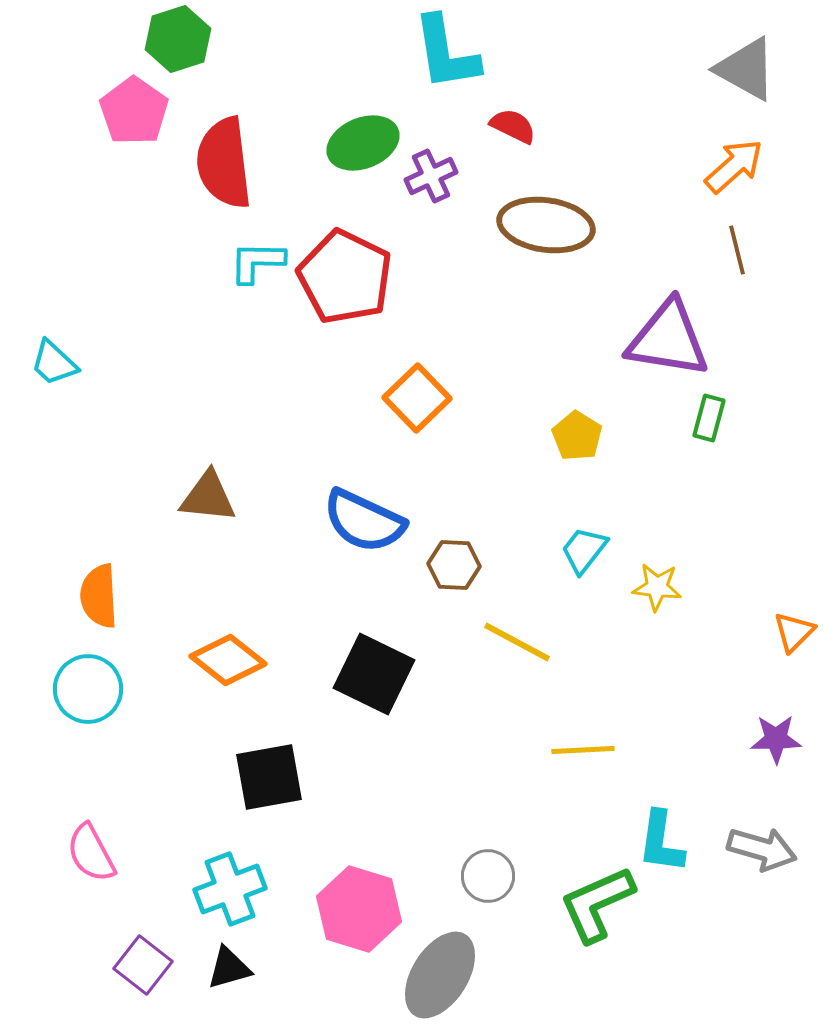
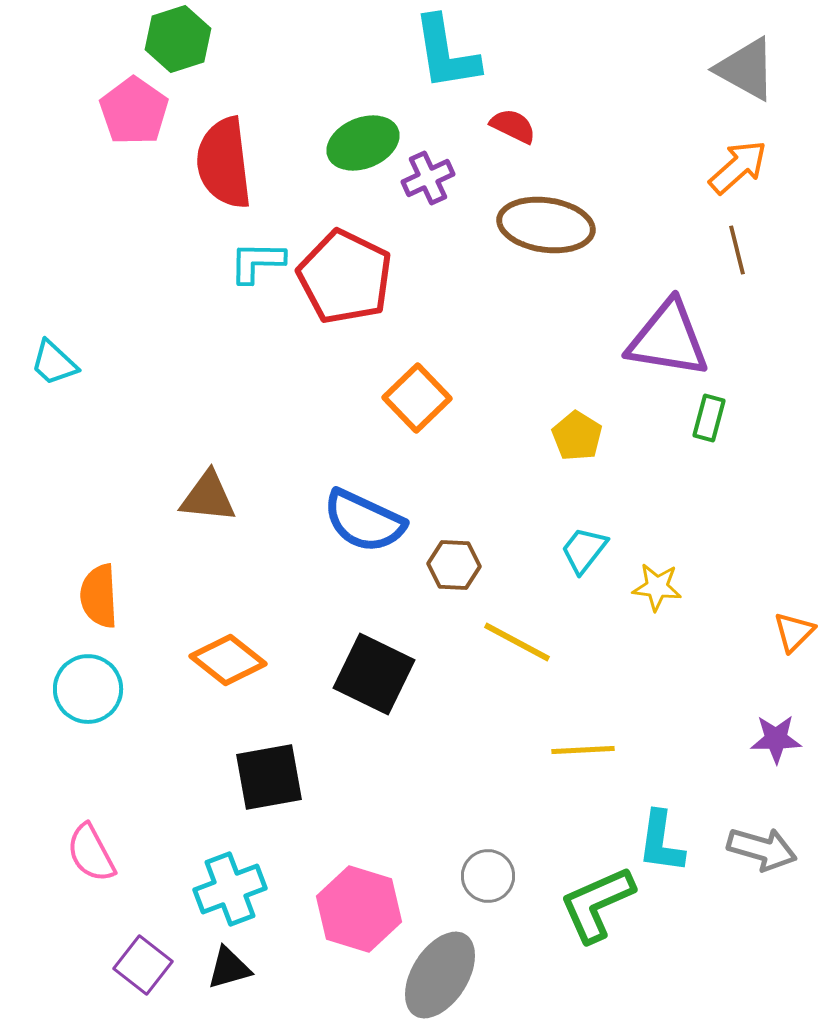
orange arrow at (734, 166): moved 4 px right, 1 px down
purple cross at (431, 176): moved 3 px left, 2 px down
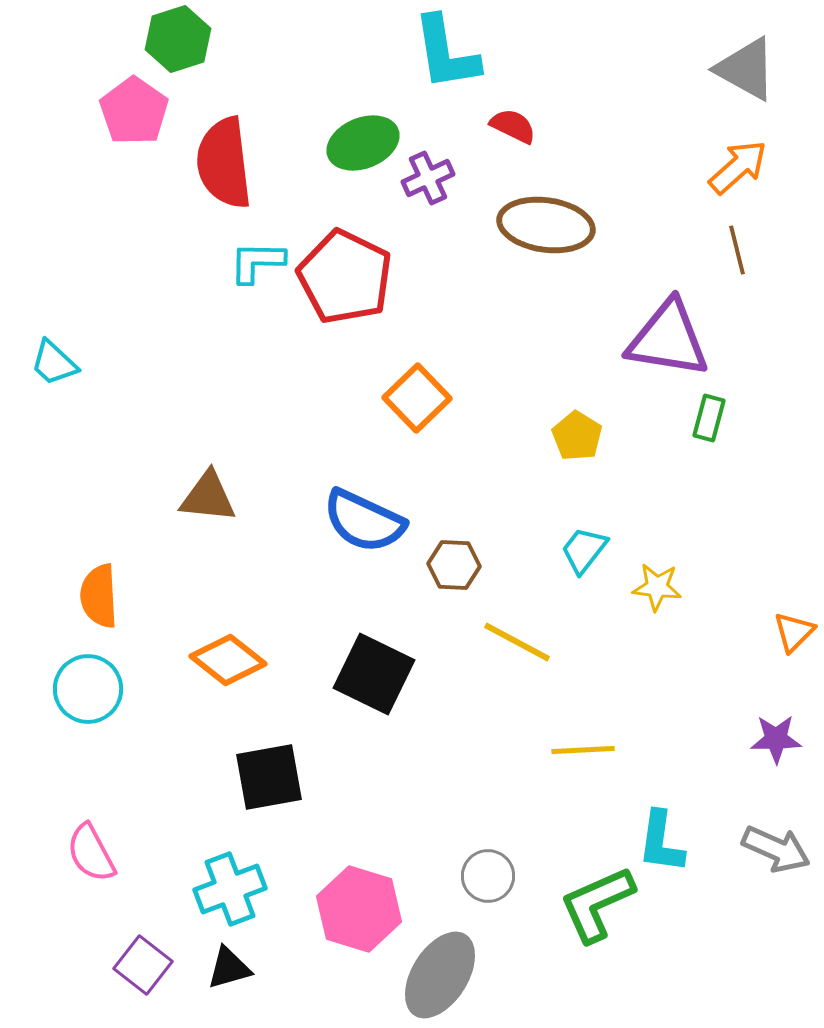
gray arrow at (762, 849): moved 14 px right; rotated 8 degrees clockwise
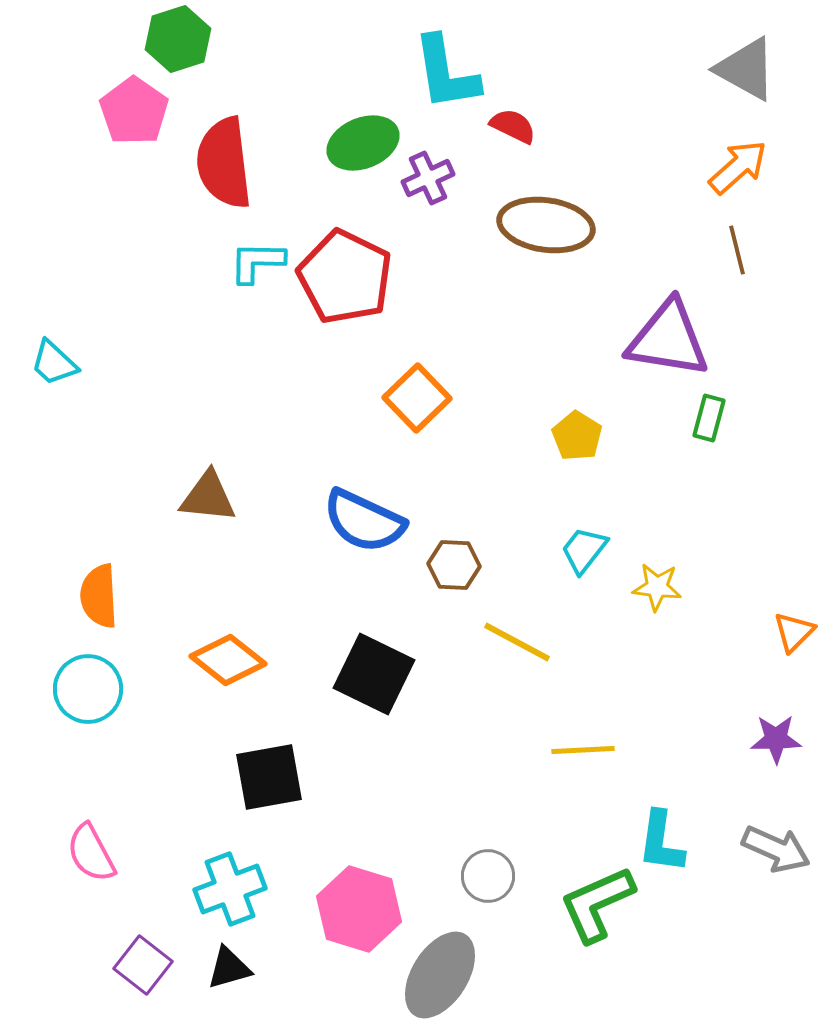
cyan L-shape at (446, 53): moved 20 px down
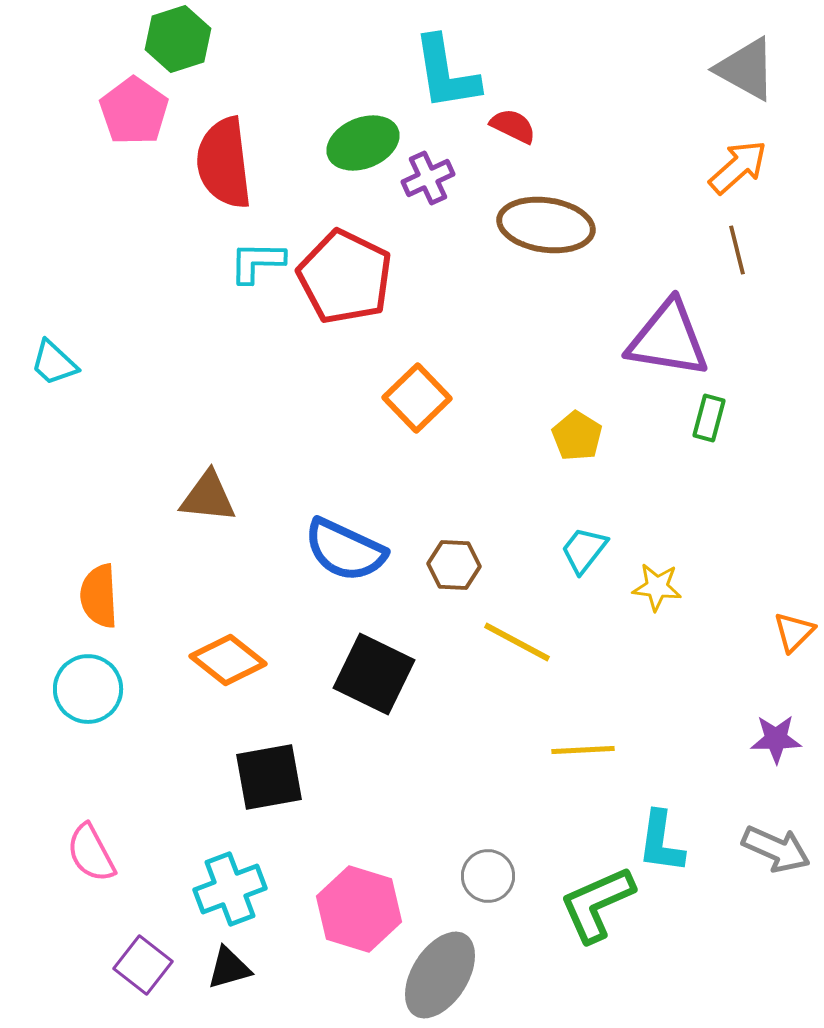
blue semicircle at (364, 521): moved 19 px left, 29 px down
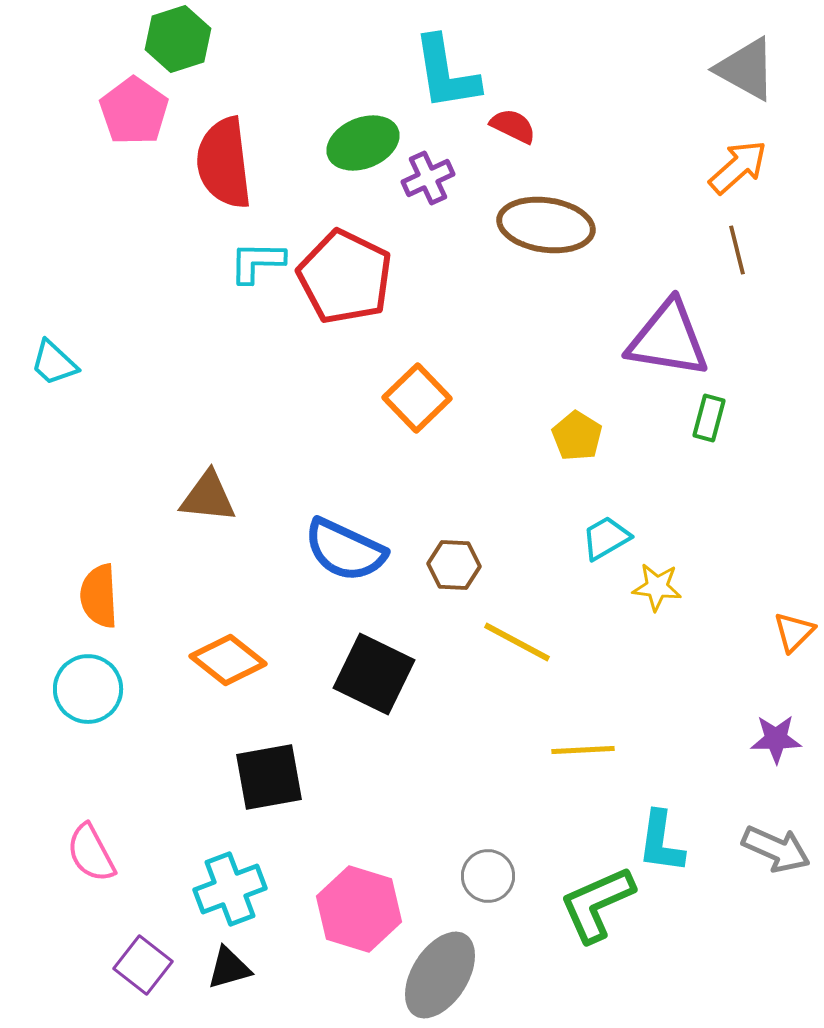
cyan trapezoid at (584, 550): moved 22 px right, 12 px up; rotated 22 degrees clockwise
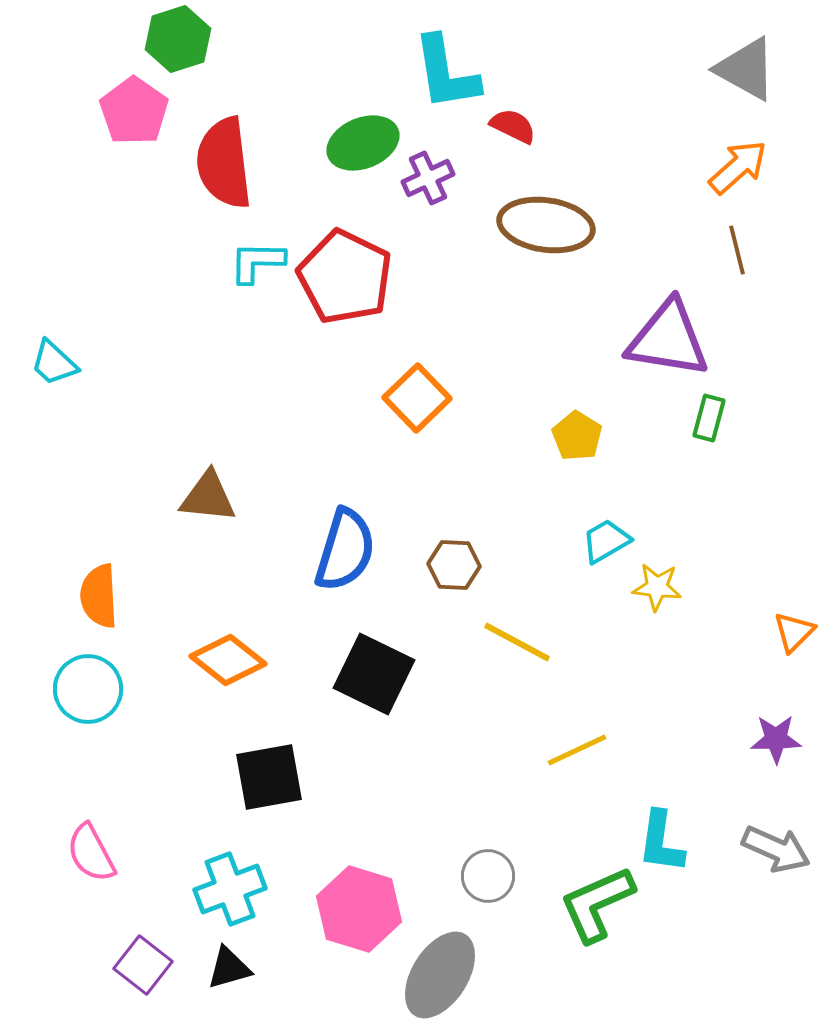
cyan trapezoid at (606, 538): moved 3 px down
blue semicircle at (345, 550): rotated 98 degrees counterclockwise
yellow line at (583, 750): moved 6 px left; rotated 22 degrees counterclockwise
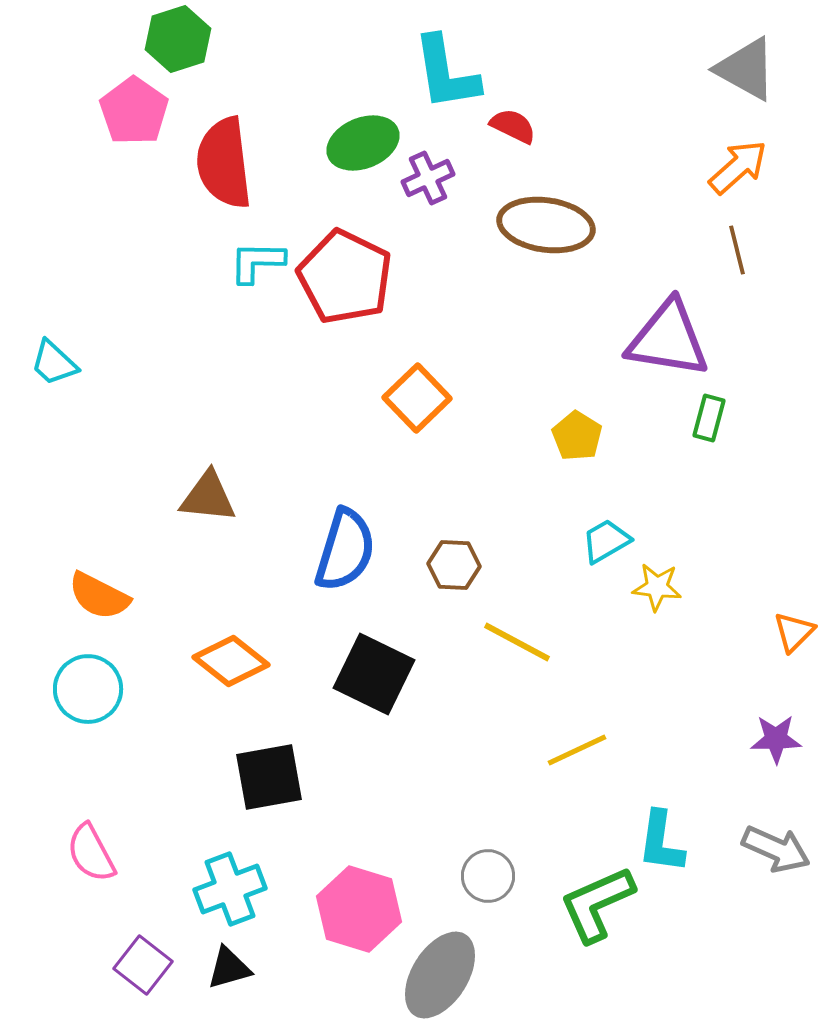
orange semicircle at (99, 596): rotated 60 degrees counterclockwise
orange diamond at (228, 660): moved 3 px right, 1 px down
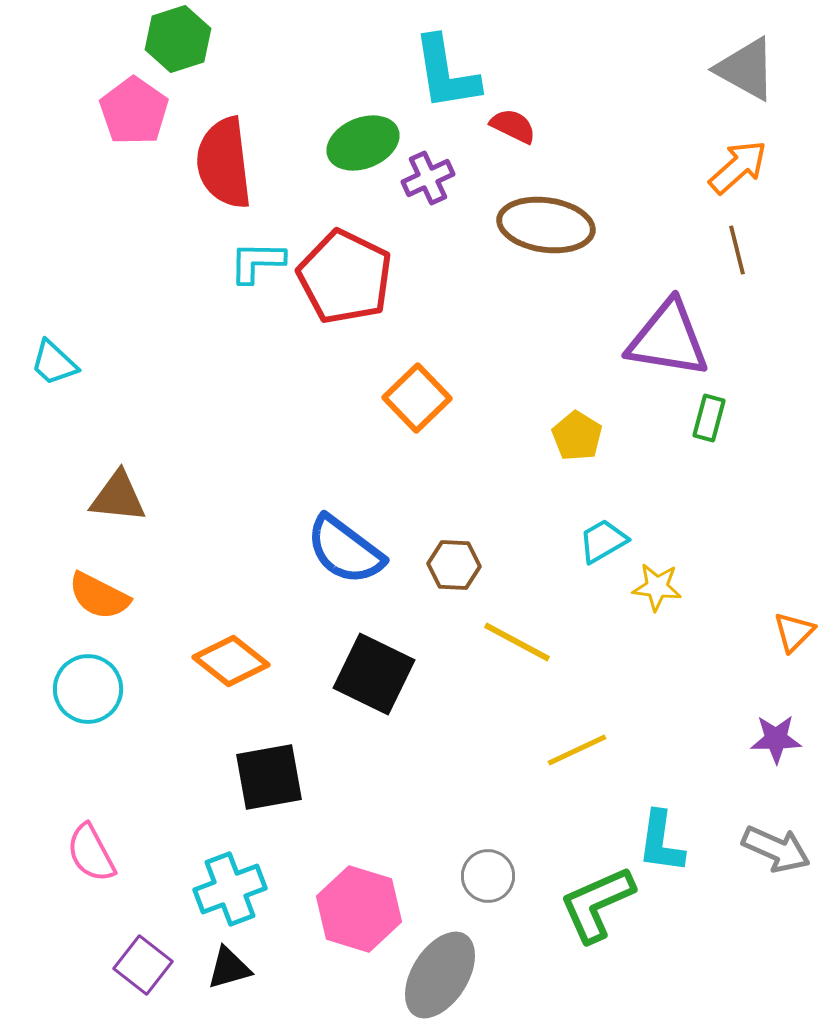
brown triangle at (208, 497): moved 90 px left
cyan trapezoid at (606, 541): moved 3 px left
blue semicircle at (345, 550): rotated 110 degrees clockwise
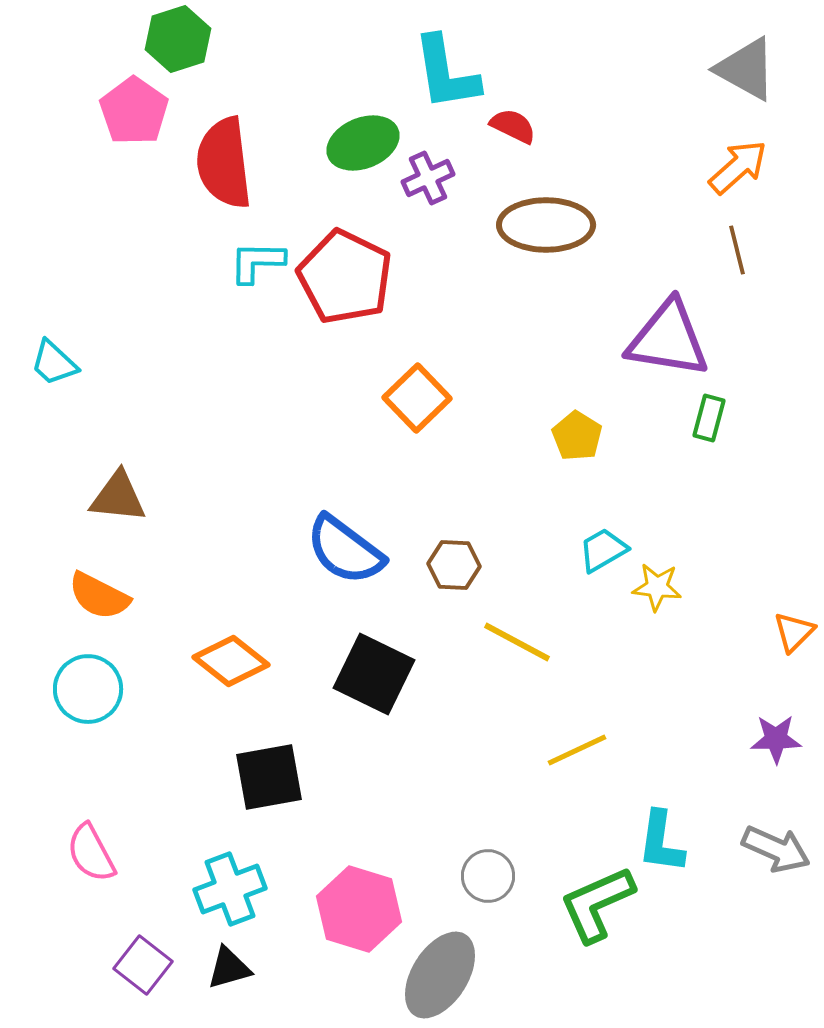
brown ellipse at (546, 225): rotated 8 degrees counterclockwise
cyan trapezoid at (603, 541): moved 9 px down
